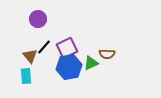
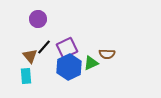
blue hexagon: rotated 15 degrees counterclockwise
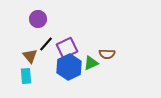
black line: moved 2 px right, 3 px up
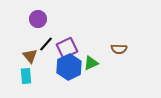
brown semicircle: moved 12 px right, 5 px up
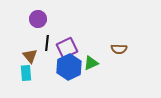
black line: moved 1 px right, 1 px up; rotated 35 degrees counterclockwise
cyan rectangle: moved 3 px up
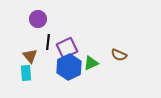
black line: moved 1 px right, 1 px up
brown semicircle: moved 6 px down; rotated 21 degrees clockwise
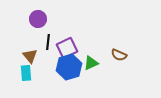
blue hexagon: rotated 10 degrees clockwise
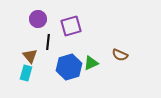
purple square: moved 4 px right, 22 px up; rotated 10 degrees clockwise
brown semicircle: moved 1 px right
cyan rectangle: rotated 21 degrees clockwise
